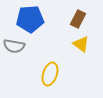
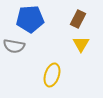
yellow triangle: rotated 24 degrees clockwise
yellow ellipse: moved 2 px right, 1 px down
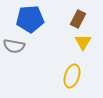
yellow triangle: moved 2 px right, 2 px up
yellow ellipse: moved 20 px right, 1 px down
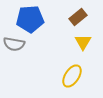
brown rectangle: moved 2 px up; rotated 24 degrees clockwise
gray semicircle: moved 2 px up
yellow ellipse: rotated 15 degrees clockwise
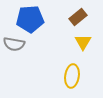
yellow ellipse: rotated 25 degrees counterclockwise
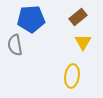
blue pentagon: moved 1 px right
gray semicircle: moved 1 px right, 1 px down; rotated 70 degrees clockwise
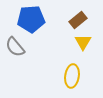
brown rectangle: moved 3 px down
gray semicircle: moved 2 px down; rotated 30 degrees counterclockwise
